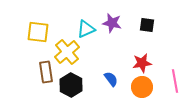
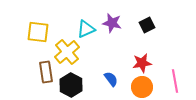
black square: rotated 35 degrees counterclockwise
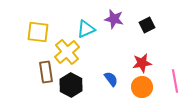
purple star: moved 2 px right, 4 px up
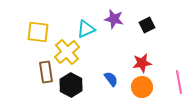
pink line: moved 4 px right, 1 px down
